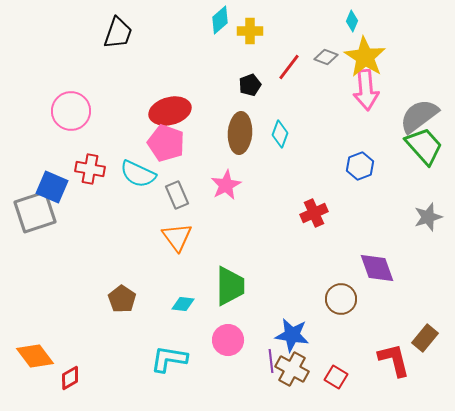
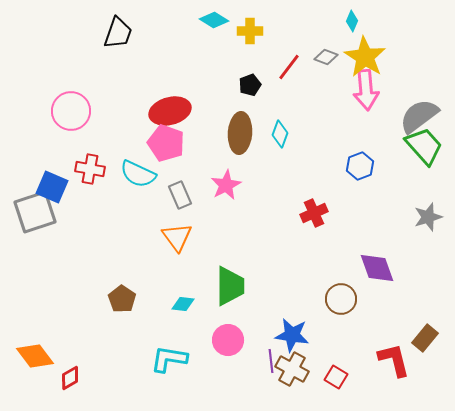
cyan diamond at (220, 20): moved 6 px left; rotated 72 degrees clockwise
gray rectangle at (177, 195): moved 3 px right
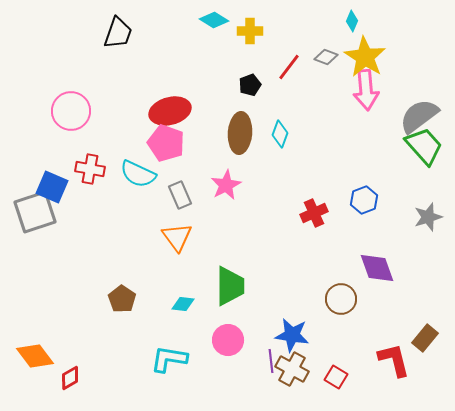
blue hexagon at (360, 166): moved 4 px right, 34 px down
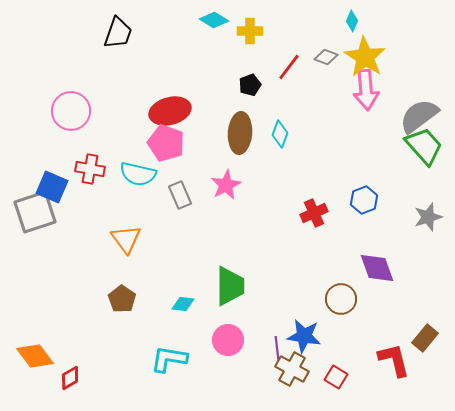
cyan semicircle at (138, 174): rotated 12 degrees counterclockwise
orange triangle at (177, 237): moved 51 px left, 2 px down
blue star at (292, 335): moved 12 px right, 1 px down
purple line at (271, 361): moved 6 px right, 13 px up
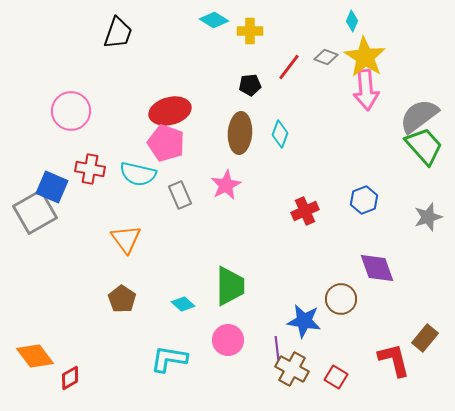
black pentagon at (250, 85): rotated 15 degrees clockwise
gray square at (35, 212): rotated 12 degrees counterclockwise
red cross at (314, 213): moved 9 px left, 2 px up
cyan diamond at (183, 304): rotated 35 degrees clockwise
blue star at (304, 336): moved 15 px up
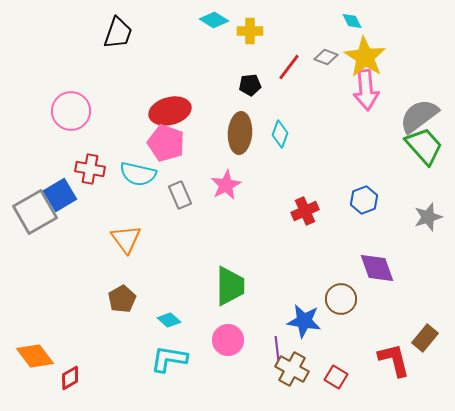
cyan diamond at (352, 21): rotated 50 degrees counterclockwise
blue square at (52, 187): moved 8 px right, 8 px down; rotated 36 degrees clockwise
brown pentagon at (122, 299): rotated 8 degrees clockwise
cyan diamond at (183, 304): moved 14 px left, 16 px down
